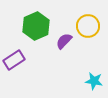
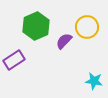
yellow circle: moved 1 px left, 1 px down
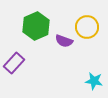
purple semicircle: rotated 114 degrees counterclockwise
purple rectangle: moved 3 px down; rotated 15 degrees counterclockwise
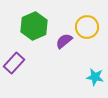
green hexagon: moved 2 px left
purple semicircle: rotated 120 degrees clockwise
cyan star: moved 1 px right, 4 px up
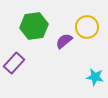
green hexagon: rotated 16 degrees clockwise
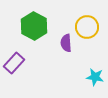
green hexagon: rotated 24 degrees counterclockwise
purple semicircle: moved 2 px right, 2 px down; rotated 54 degrees counterclockwise
